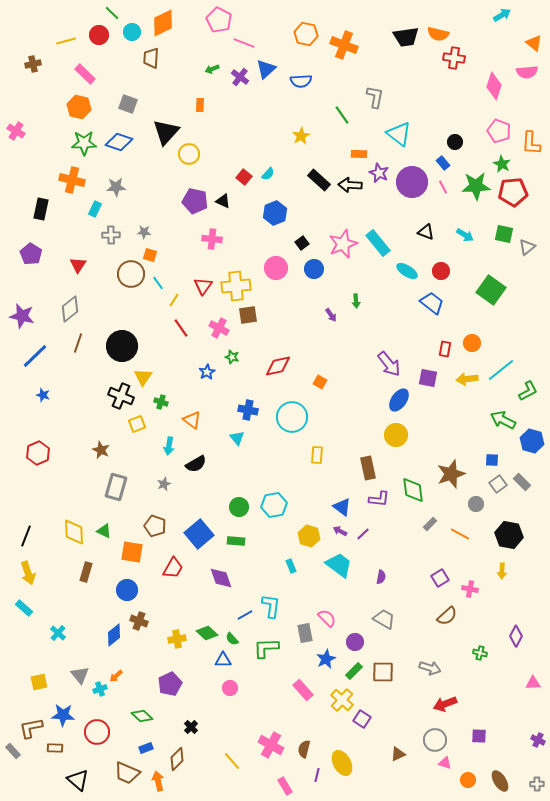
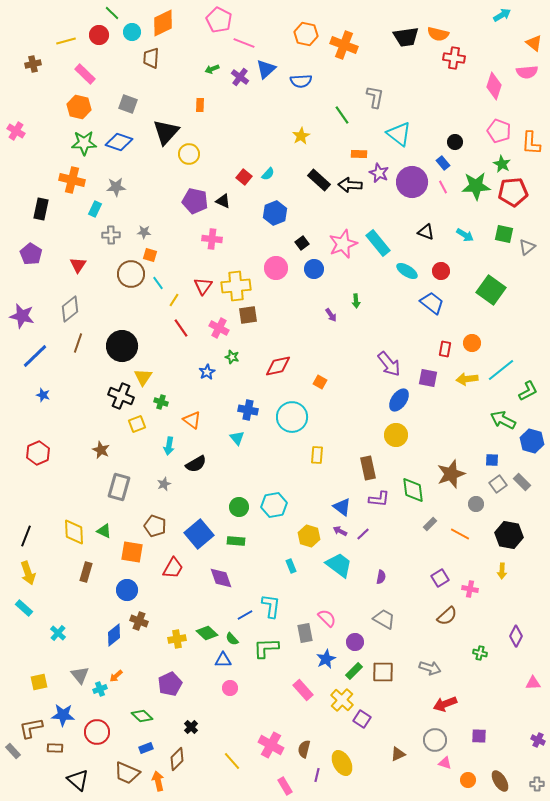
gray rectangle at (116, 487): moved 3 px right
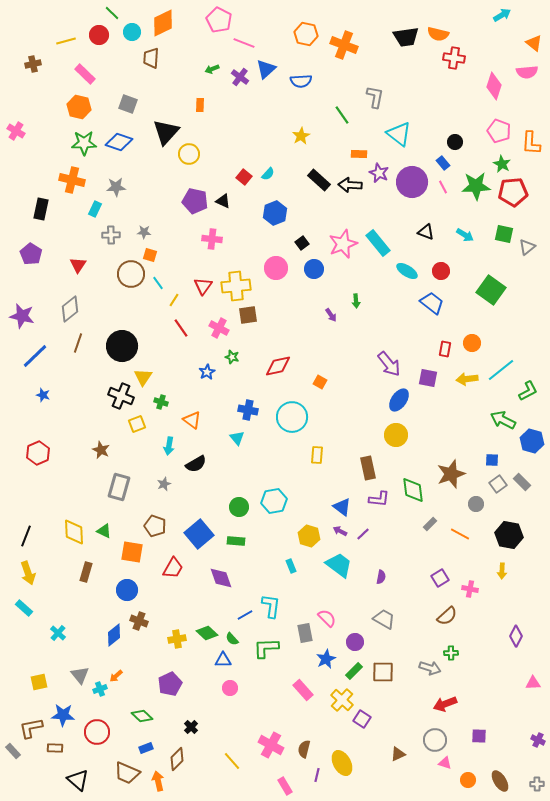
cyan hexagon at (274, 505): moved 4 px up
green cross at (480, 653): moved 29 px left; rotated 16 degrees counterclockwise
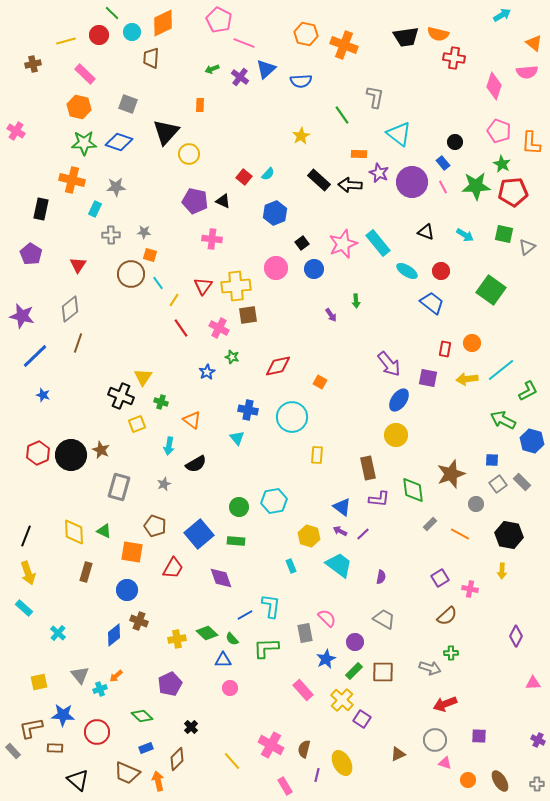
black circle at (122, 346): moved 51 px left, 109 px down
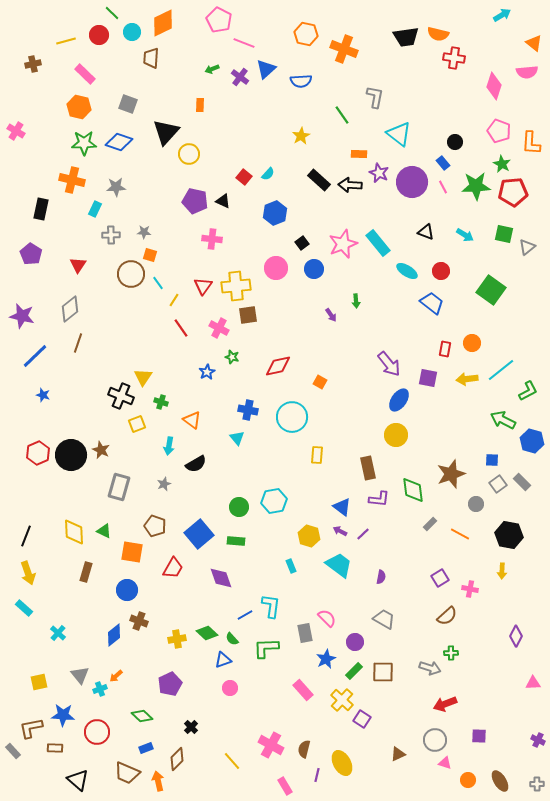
orange cross at (344, 45): moved 4 px down
blue triangle at (223, 660): rotated 18 degrees counterclockwise
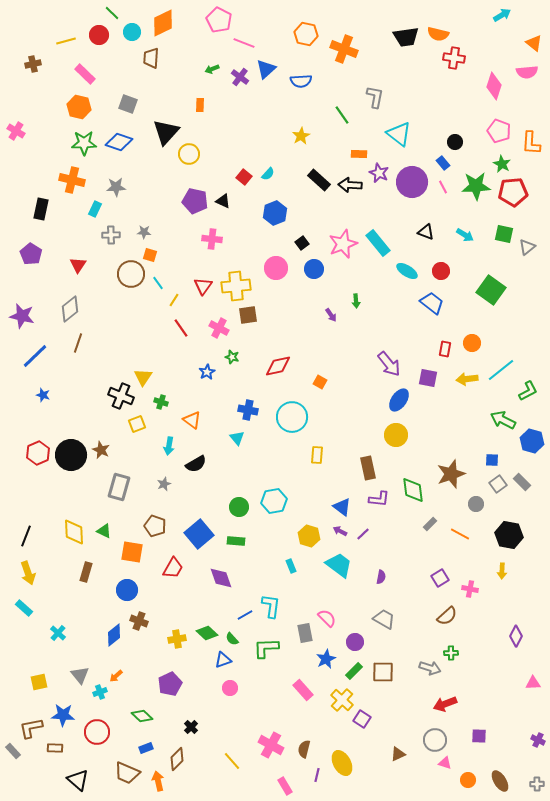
cyan cross at (100, 689): moved 3 px down
